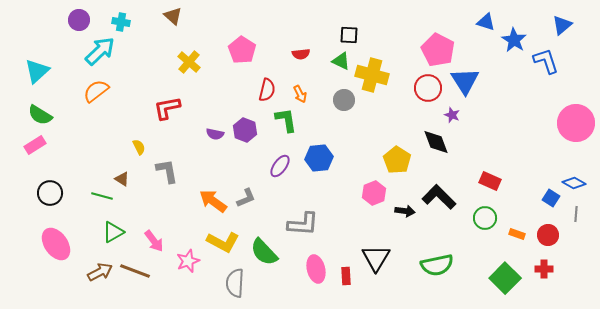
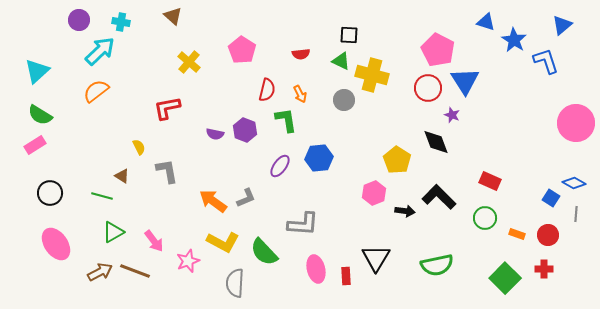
brown triangle at (122, 179): moved 3 px up
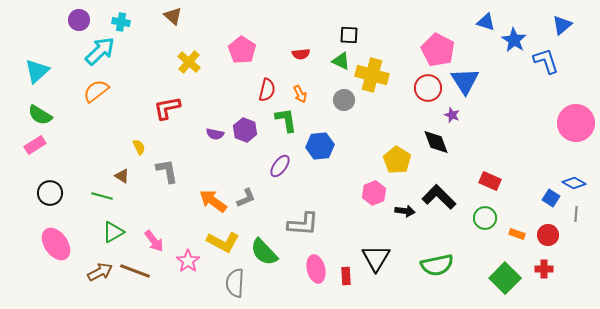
blue hexagon at (319, 158): moved 1 px right, 12 px up
pink star at (188, 261): rotated 15 degrees counterclockwise
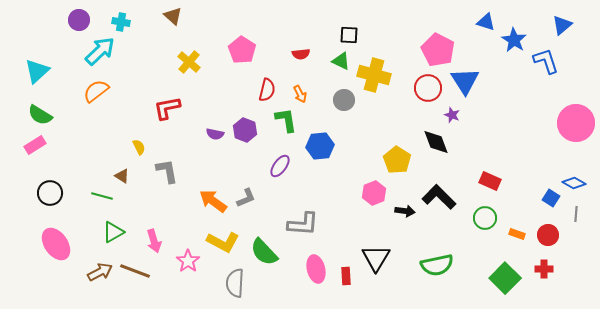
yellow cross at (372, 75): moved 2 px right
pink arrow at (154, 241): rotated 20 degrees clockwise
